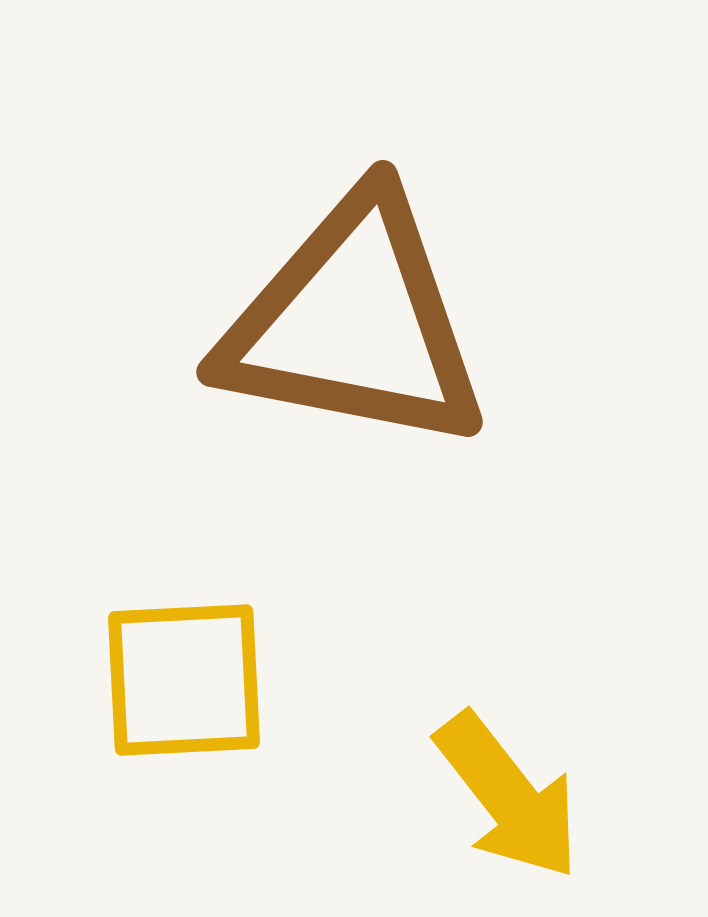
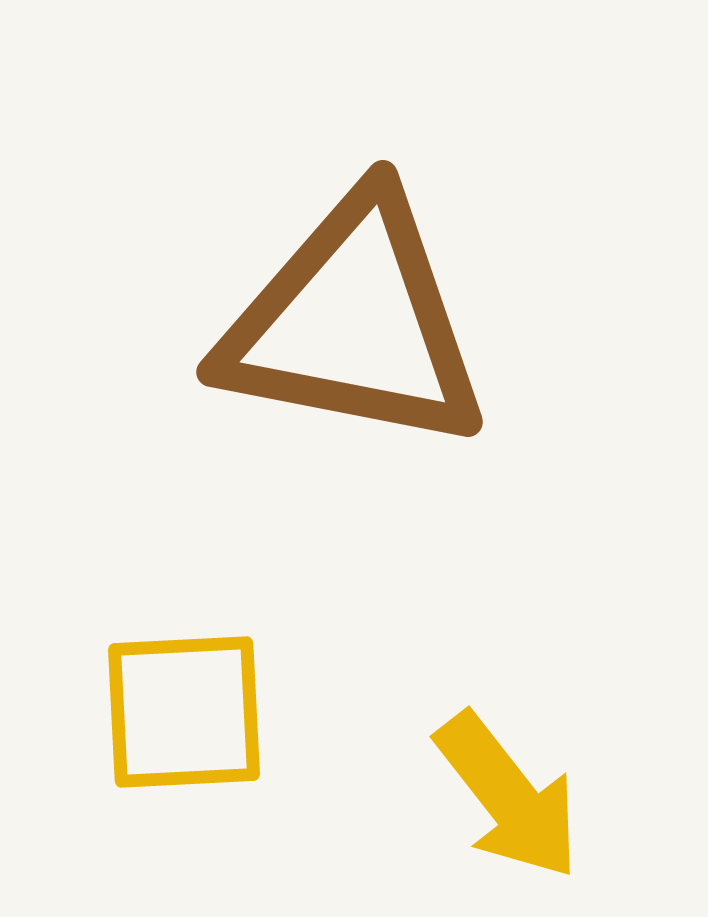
yellow square: moved 32 px down
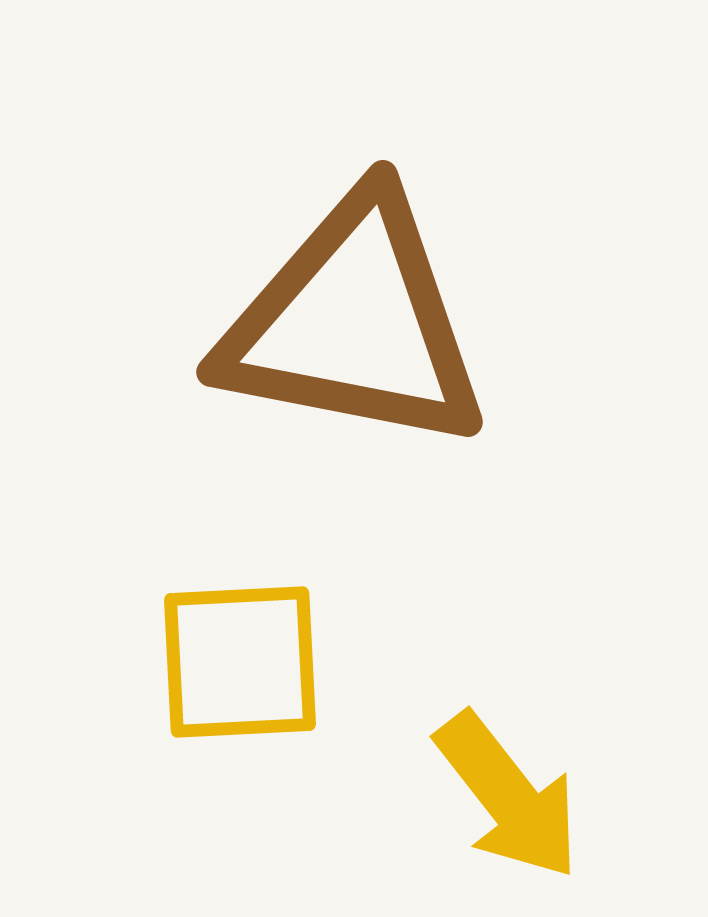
yellow square: moved 56 px right, 50 px up
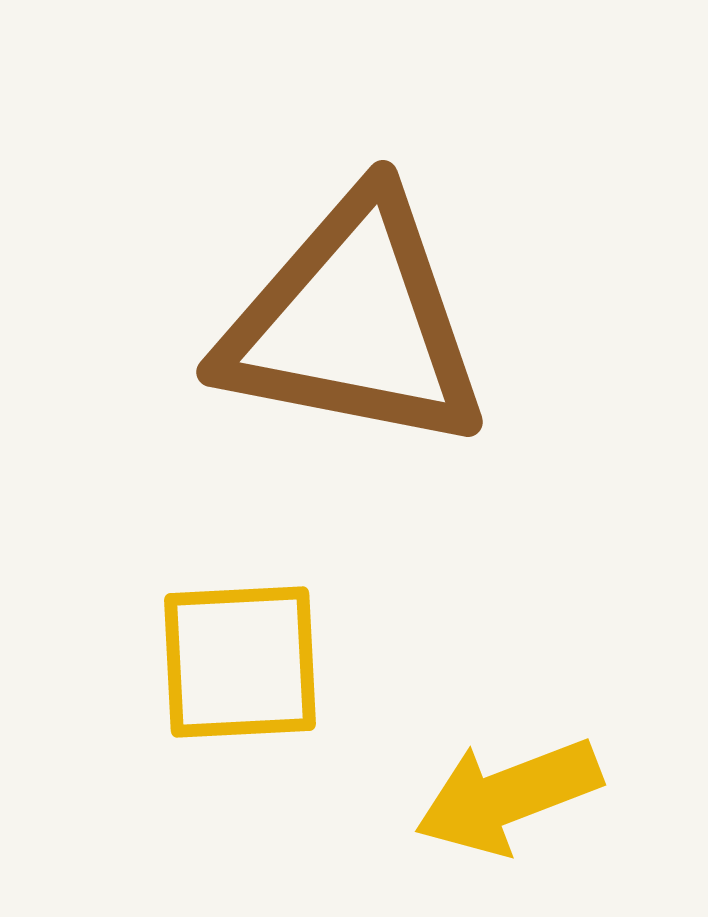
yellow arrow: rotated 107 degrees clockwise
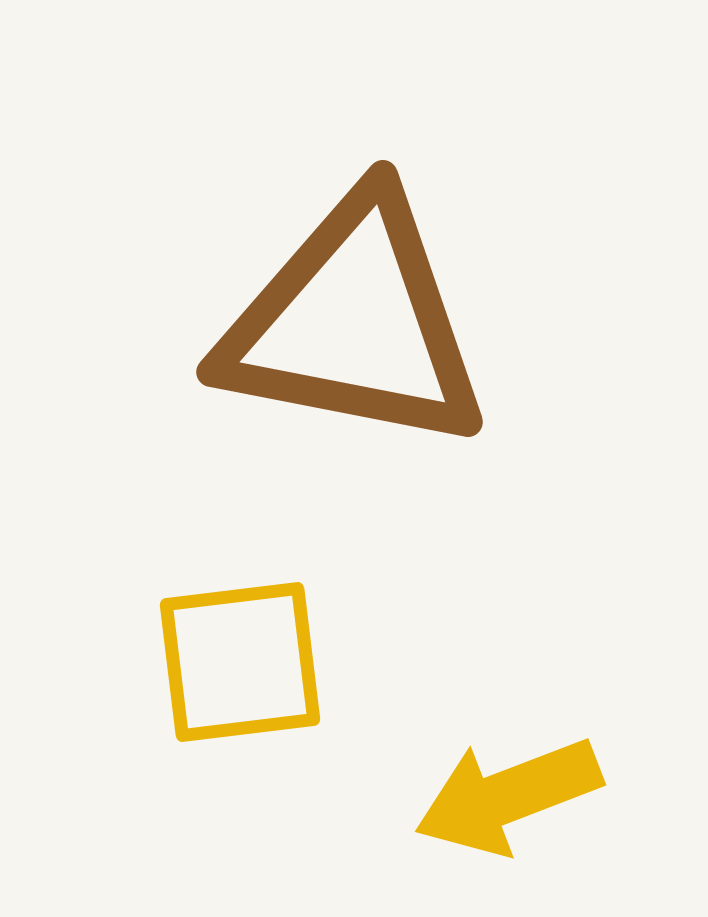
yellow square: rotated 4 degrees counterclockwise
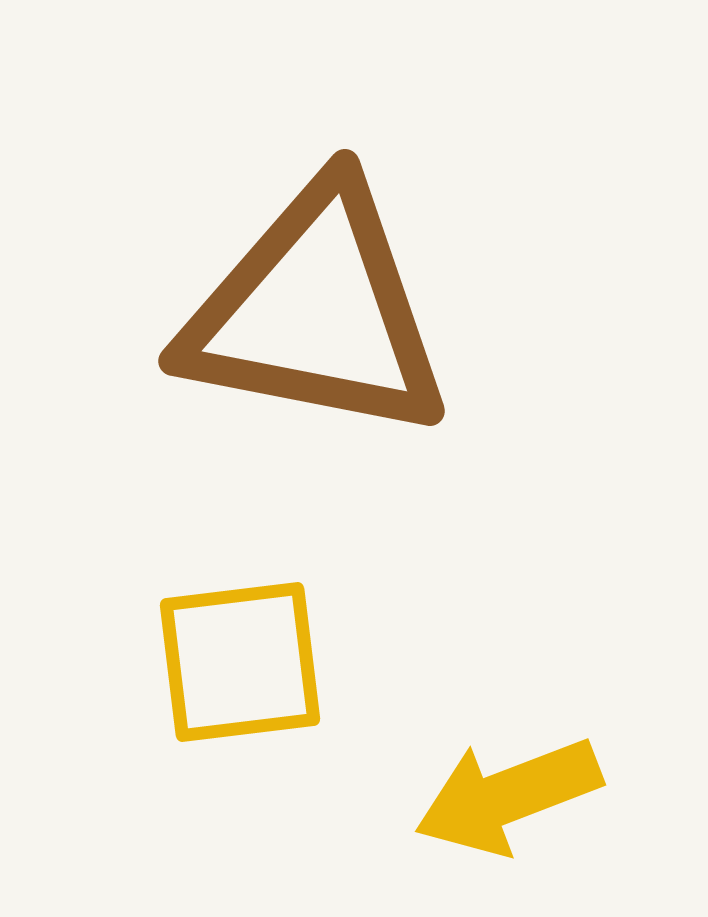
brown triangle: moved 38 px left, 11 px up
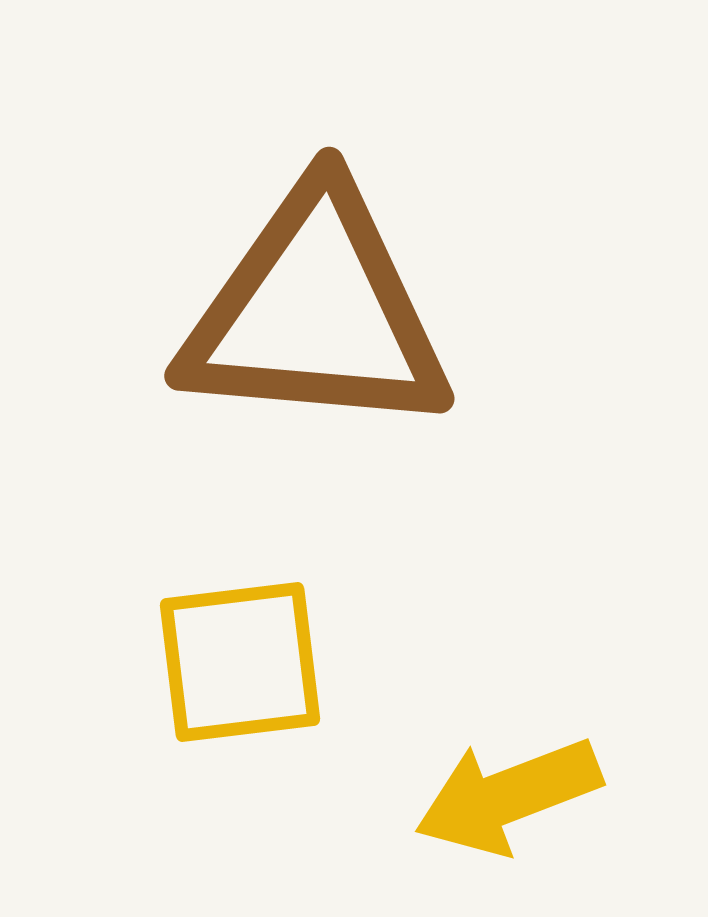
brown triangle: rotated 6 degrees counterclockwise
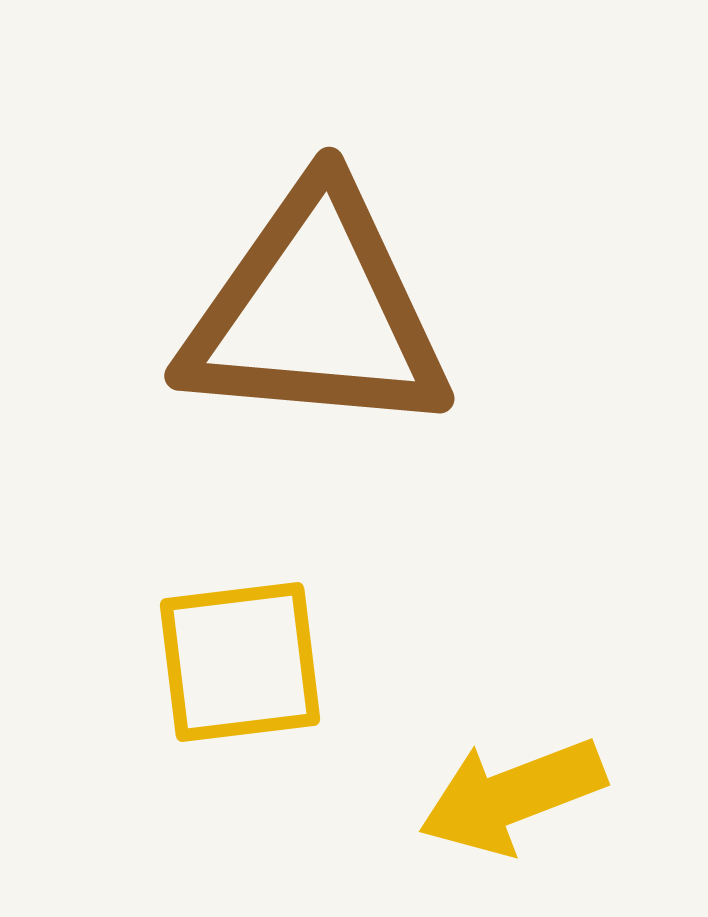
yellow arrow: moved 4 px right
